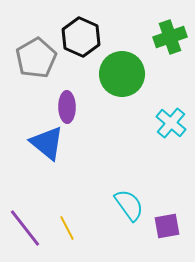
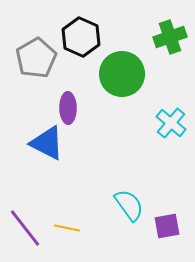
purple ellipse: moved 1 px right, 1 px down
blue triangle: rotated 12 degrees counterclockwise
yellow line: rotated 50 degrees counterclockwise
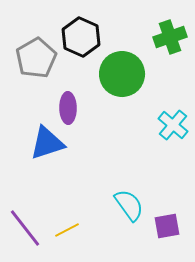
cyan cross: moved 2 px right, 2 px down
blue triangle: rotated 45 degrees counterclockwise
yellow line: moved 2 px down; rotated 40 degrees counterclockwise
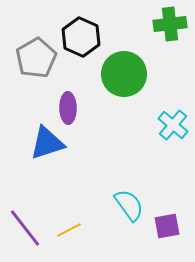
green cross: moved 13 px up; rotated 12 degrees clockwise
green circle: moved 2 px right
yellow line: moved 2 px right
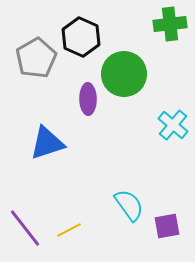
purple ellipse: moved 20 px right, 9 px up
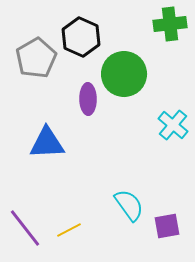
blue triangle: rotated 15 degrees clockwise
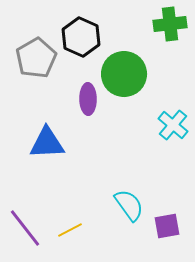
yellow line: moved 1 px right
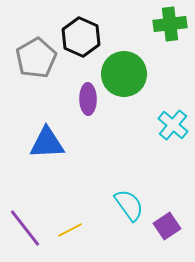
purple square: rotated 24 degrees counterclockwise
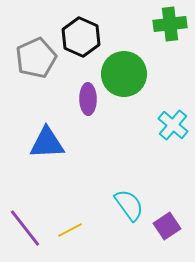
gray pentagon: rotated 6 degrees clockwise
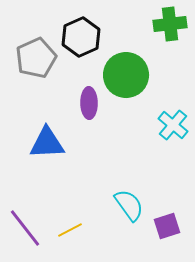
black hexagon: rotated 12 degrees clockwise
green circle: moved 2 px right, 1 px down
purple ellipse: moved 1 px right, 4 px down
purple square: rotated 16 degrees clockwise
